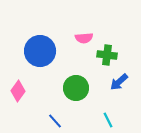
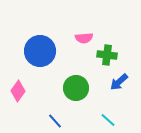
cyan line: rotated 21 degrees counterclockwise
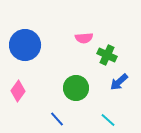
blue circle: moved 15 px left, 6 px up
green cross: rotated 18 degrees clockwise
blue line: moved 2 px right, 2 px up
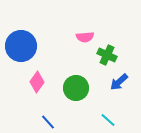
pink semicircle: moved 1 px right, 1 px up
blue circle: moved 4 px left, 1 px down
pink diamond: moved 19 px right, 9 px up
blue line: moved 9 px left, 3 px down
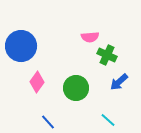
pink semicircle: moved 5 px right
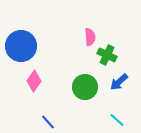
pink semicircle: rotated 90 degrees counterclockwise
pink diamond: moved 3 px left, 1 px up
green circle: moved 9 px right, 1 px up
cyan line: moved 9 px right
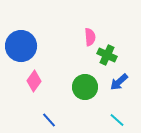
blue line: moved 1 px right, 2 px up
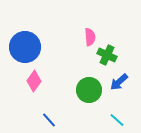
blue circle: moved 4 px right, 1 px down
green circle: moved 4 px right, 3 px down
